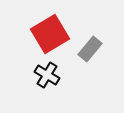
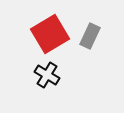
gray rectangle: moved 13 px up; rotated 15 degrees counterclockwise
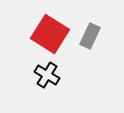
red square: rotated 27 degrees counterclockwise
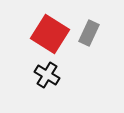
gray rectangle: moved 1 px left, 3 px up
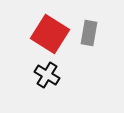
gray rectangle: rotated 15 degrees counterclockwise
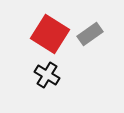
gray rectangle: moved 1 px right, 1 px down; rotated 45 degrees clockwise
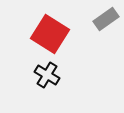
gray rectangle: moved 16 px right, 15 px up
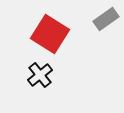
black cross: moved 7 px left; rotated 20 degrees clockwise
